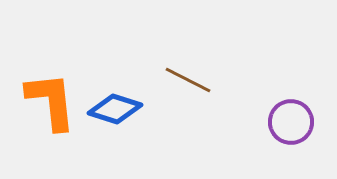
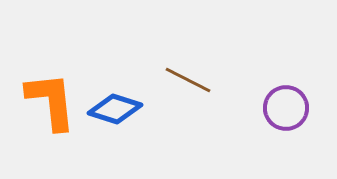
purple circle: moved 5 px left, 14 px up
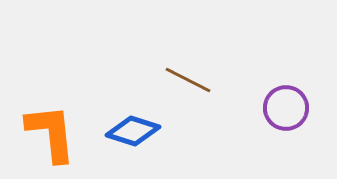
orange L-shape: moved 32 px down
blue diamond: moved 18 px right, 22 px down
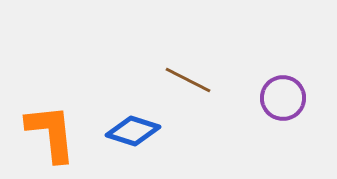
purple circle: moved 3 px left, 10 px up
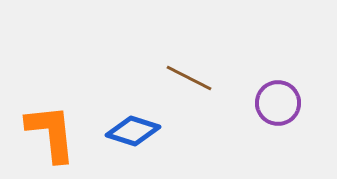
brown line: moved 1 px right, 2 px up
purple circle: moved 5 px left, 5 px down
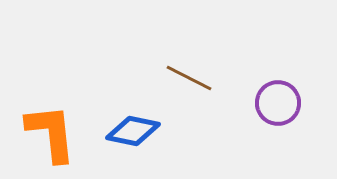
blue diamond: rotated 6 degrees counterclockwise
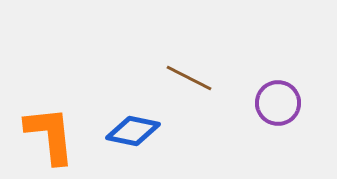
orange L-shape: moved 1 px left, 2 px down
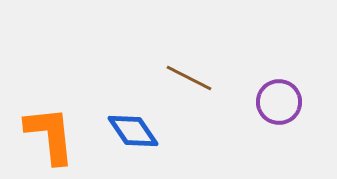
purple circle: moved 1 px right, 1 px up
blue diamond: rotated 44 degrees clockwise
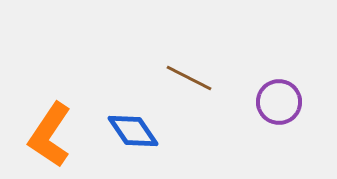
orange L-shape: rotated 140 degrees counterclockwise
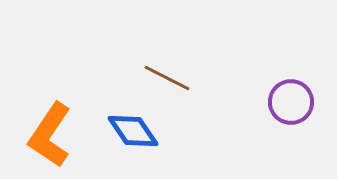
brown line: moved 22 px left
purple circle: moved 12 px right
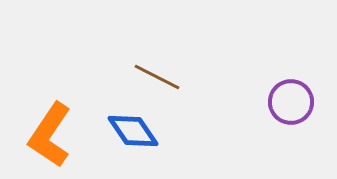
brown line: moved 10 px left, 1 px up
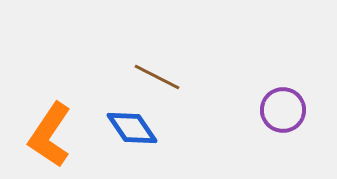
purple circle: moved 8 px left, 8 px down
blue diamond: moved 1 px left, 3 px up
